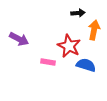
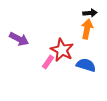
black arrow: moved 12 px right
orange arrow: moved 7 px left, 1 px up
red star: moved 7 px left, 4 px down
pink rectangle: rotated 64 degrees counterclockwise
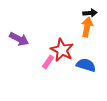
orange arrow: moved 2 px up
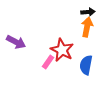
black arrow: moved 2 px left, 1 px up
purple arrow: moved 3 px left, 3 px down
blue semicircle: rotated 96 degrees counterclockwise
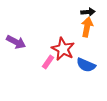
red star: moved 1 px right, 1 px up
blue semicircle: rotated 78 degrees counterclockwise
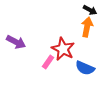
black arrow: moved 2 px right, 2 px up; rotated 32 degrees clockwise
blue semicircle: moved 1 px left, 3 px down
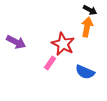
red star: moved 5 px up
pink rectangle: moved 2 px right, 1 px down
blue semicircle: moved 4 px down
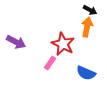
blue semicircle: moved 1 px right, 1 px down
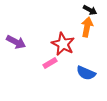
pink rectangle: rotated 24 degrees clockwise
